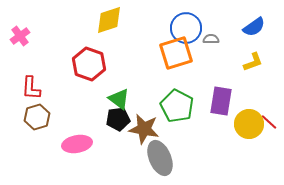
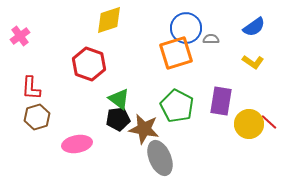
yellow L-shape: rotated 55 degrees clockwise
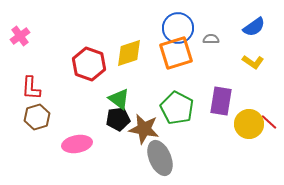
yellow diamond: moved 20 px right, 33 px down
blue circle: moved 8 px left
green pentagon: moved 2 px down
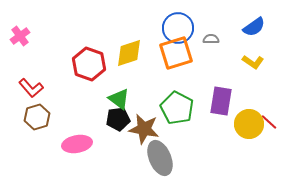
red L-shape: rotated 45 degrees counterclockwise
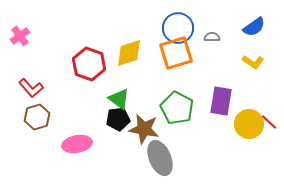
gray semicircle: moved 1 px right, 2 px up
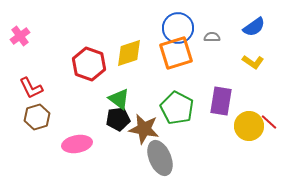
red L-shape: rotated 15 degrees clockwise
yellow circle: moved 2 px down
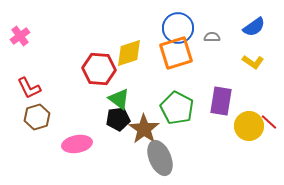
red hexagon: moved 10 px right, 5 px down; rotated 16 degrees counterclockwise
red L-shape: moved 2 px left
brown star: rotated 24 degrees clockwise
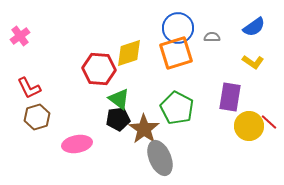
purple rectangle: moved 9 px right, 4 px up
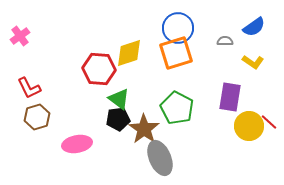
gray semicircle: moved 13 px right, 4 px down
